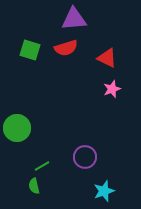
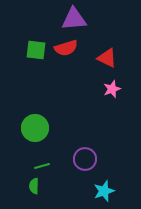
green square: moved 6 px right; rotated 10 degrees counterclockwise
green circle: moved 18 px right
purple circle: moved 2 px down
green line: rotated 14 degrees clockwise
green semicircle: rotated 14 degrees clockwise
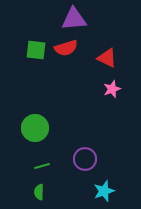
green semicircle: moved 5 px right, 6 px down
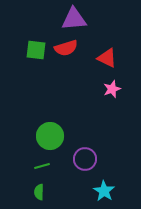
green circle: moved 15 px right, 8 px down
cyan star: rotated 20 degrees counterclockwise
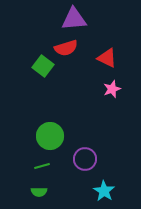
green square: moved 7 px right, 16 px down; rotated 30 degrees clockwise
green semicircle: rotated 91 degrees counterclockwise
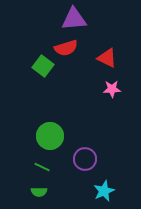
pink star: rotated 18 degrees clockwise
green line: moved 1 px down; rotated 42 degrees clockwise
cyan star: rotated 15 degrees clockwise
